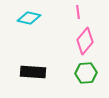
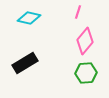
pink line: rotated 24 degrees clockwise
black rectangle: moved 8 px left, 9 px up; rotated 35 degrees counterclockwise
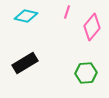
pink line: moved 11 px left
cyan diamond: moved 3 px left, 2 px up
pink diamond: moved 7 px right, 14 px up
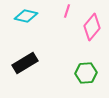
pink line: moved 1 px up
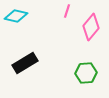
cyan diamond: moved 10 px left
pink diamond: moved 1 px left
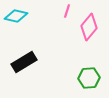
pink diamond: moved 2 px left
black rectangle: moved 1 px left, 1 px up
green hexagon: moved 3 px right, 5 px down
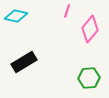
pink diamond: moved 1 px right, 2 px down
